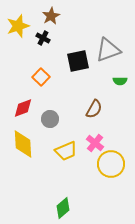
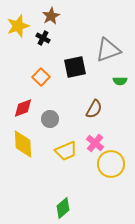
black square: moved 3 px left, 6 px down
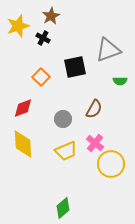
gray circle: moved 13 px right
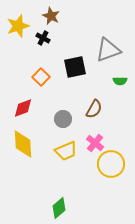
brown star: rotated 18 degrees counterclockwise
green diamond: moved 4 px left
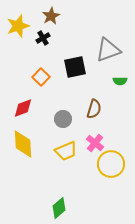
brown star: rotated 18 degrees clockwise
black cross: rotated 32 degrees clockwise
brown semicircle: rotated 12 degrees counterclockwise
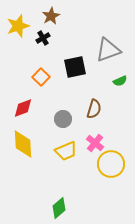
green semicircle: rotated 24 degrees counterclockwise
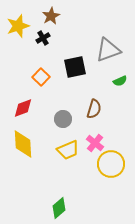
yellow trapezoid: moved 2 px right, 1 px up
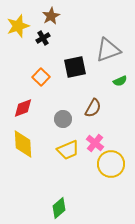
brown semicircle: moved 1 px left, 1 px up; rotated 12 degrees clockwise
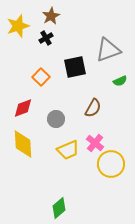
black cross: moved 3 px right
gray circle: moved 7 px left
